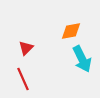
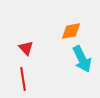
red triangle: rotated 28 degrees counterclockwise
red line: rotated 15 degrees clockwise
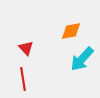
cyan arrow: rotated 68 degrees clockwise
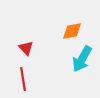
orange diamond: moved 1 px right
cyan arrow: rotated 12 degrees counterclockwise
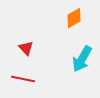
orange diamond: moved 2 px right, 13 px up; rotated 20 degrees counterclockwise
red line: rotated 70 degrees counterclockwise
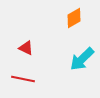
red triangle: rotated 21 degrees counterclockwise
cyan arrow: rotated 16 degrees clockwise
